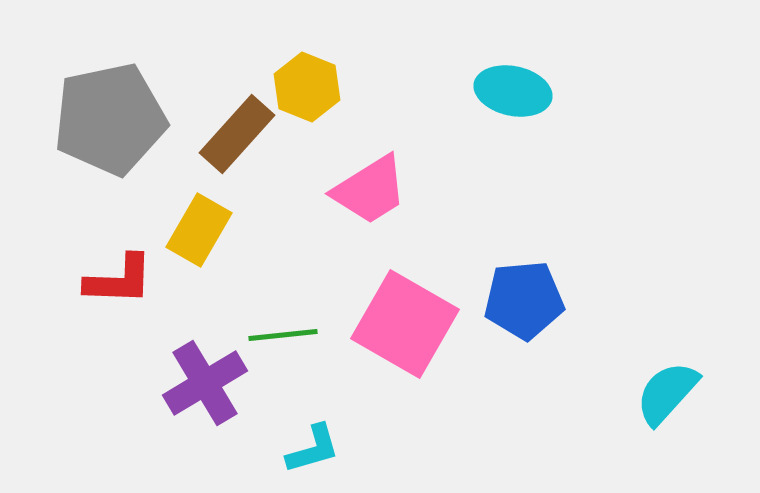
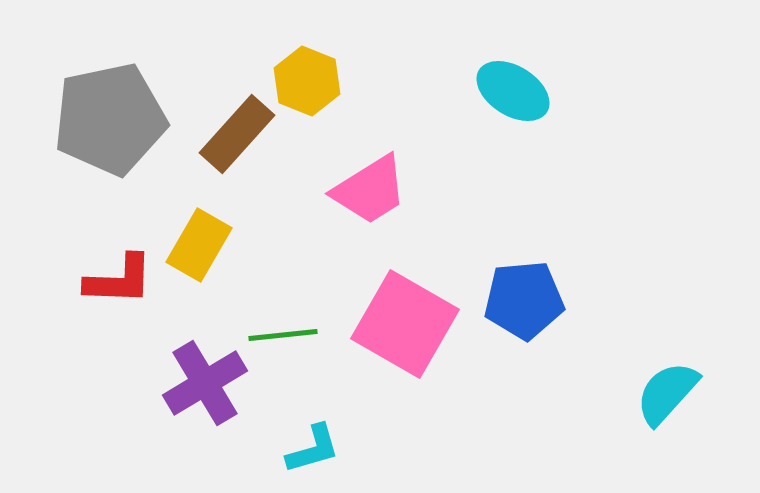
yellow hexagon: moved 6 px up
cyan ellipse: rotated 20 degrees clockwise
yellow rectangle: moved 15 px down
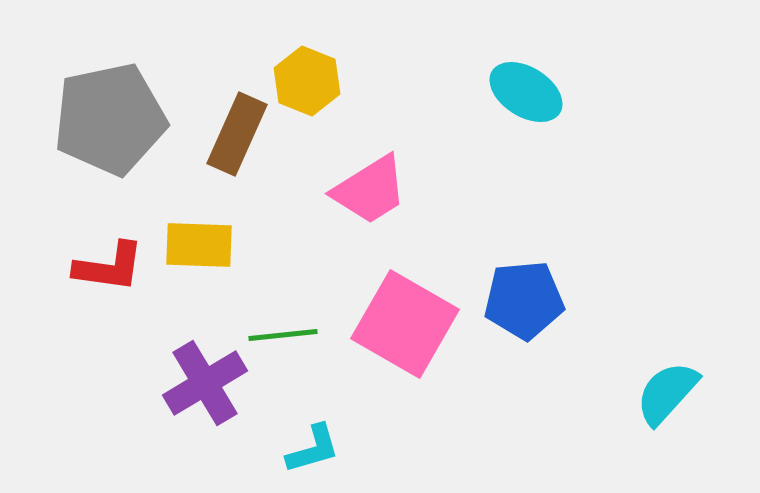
cyan ellipse: moved 13 px right, 1 px down
brown rectangle: rotated 18 degrees counterclockwise
yellow rectangle: rotated 62 degrees clockwise
red L-shape: moved 10 px left, 13 px up; rotated 6 degrees clockwise
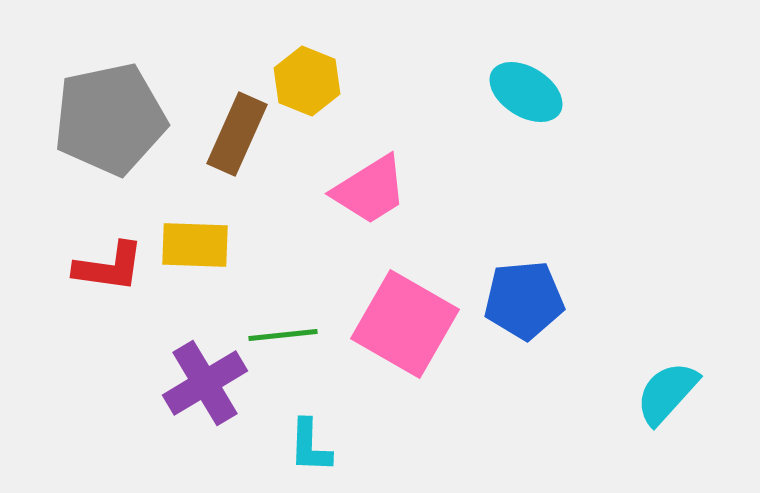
yellow rectangle: moved 4 px left
cyan L-shape: moved 3 px left, 3 px up; rotated 108 degrees clockwise
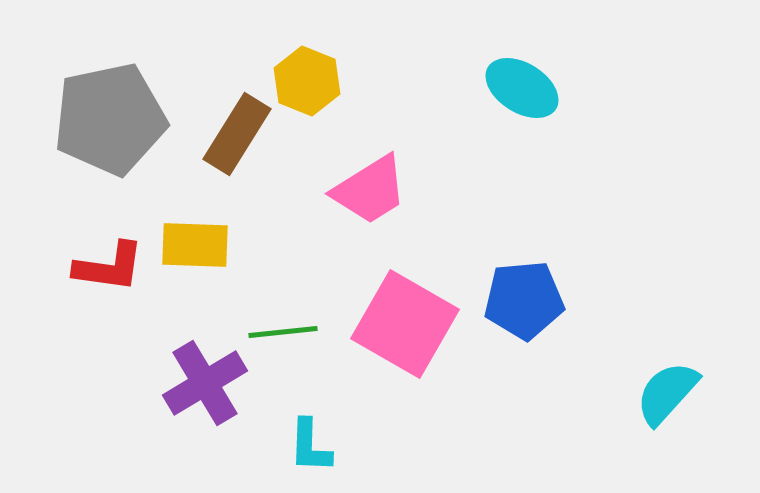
cyan ellipse: moved 4 px left, 4 px up
brown rectangle: rotated 8 degrees clockwise
green line: moved 3 px up
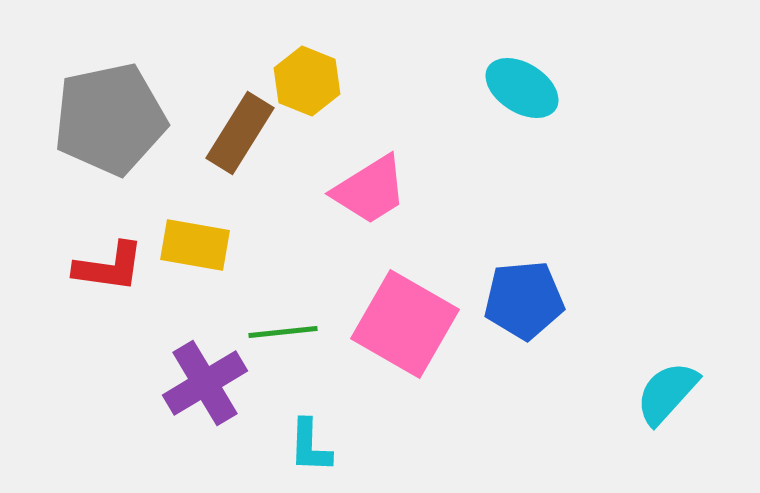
brown rectangle: moved 3 px right, 1 px up
yellow rectangle: rotated 8 degrees clockwise
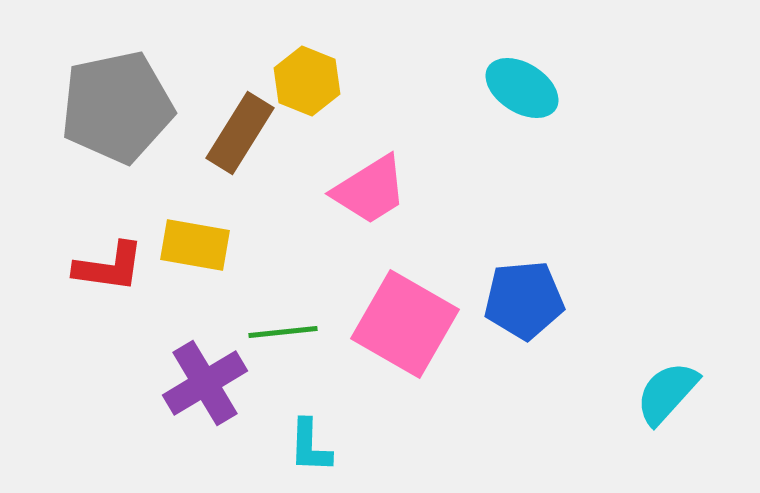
gray pentagon: moved 7 px right, 12 px up
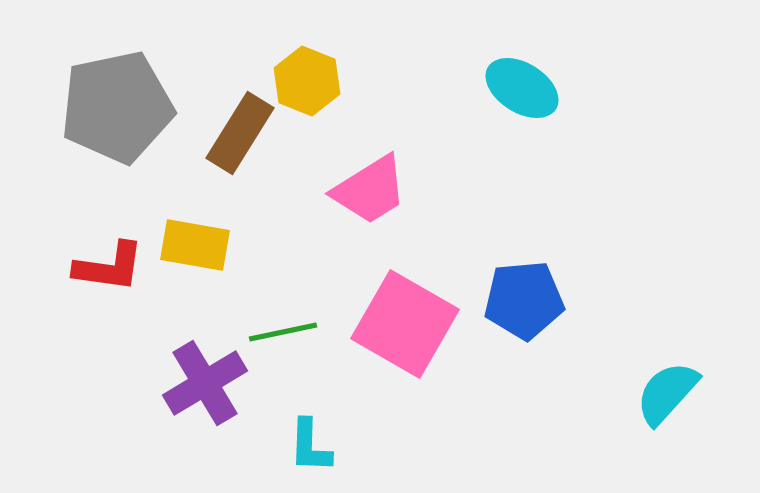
green line: rotated 6 degrees counterclockwise
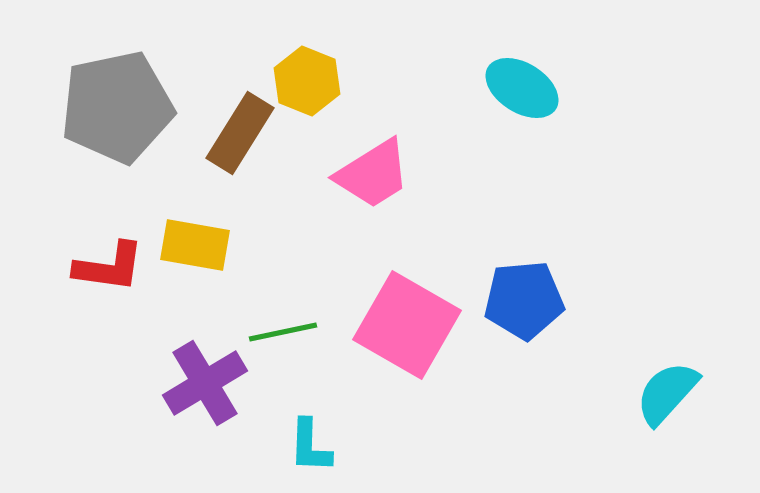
pink trapezoid: moved 3 px right, 16 px up
pink square: moved 2 px right, 1 px down
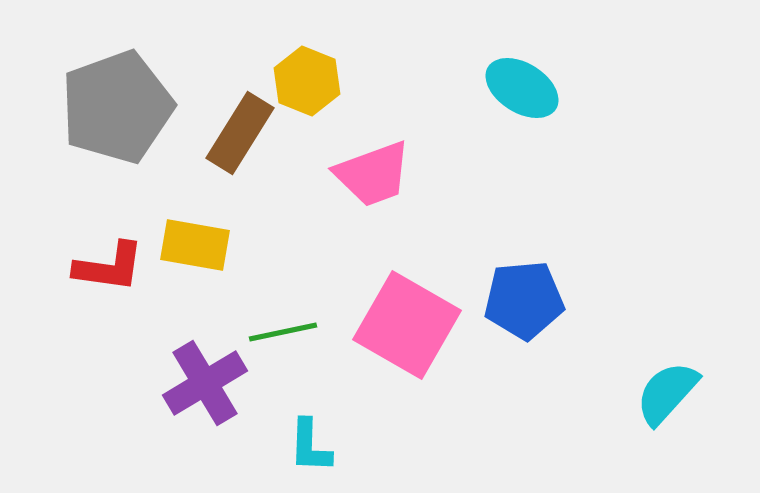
gray pentagon: rotated 8 degrees counterclockwise
pink trapezoid: rotated 12 degrees clockwise
